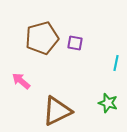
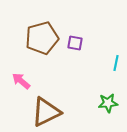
green star: rotated 24 degrees counterclockwise
brown triangle: moved 11 px left, 1 px down
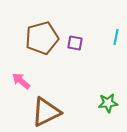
cyan line: moved 26 px up
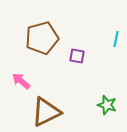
cyan line: moved 2 px down
purple square: moved 2 px right, 13 px down
green star: moved 1 px left, 2 px down; rotated 24 degrees clockwise
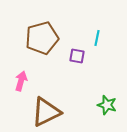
cyan line: moved 19 px left, 1 px up
pink arrow: rotated 66 degrees clockwise
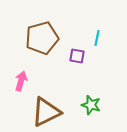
green star: moved 16 px left
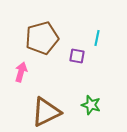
pink arrow: moved 9 px up
